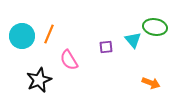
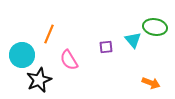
cyan circle: moved 19 px down
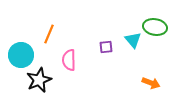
cyan circle: moved 1 px left
pink semicircle: rotated 30 degrees clockwise
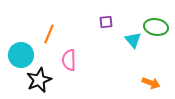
green ellipse: moved 1 px right
purple square: moved 25 px up
